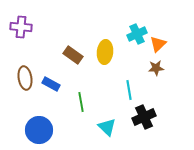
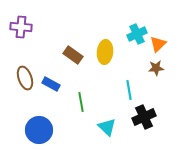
brown ellipse: rotated 10 degrees counterclockwise
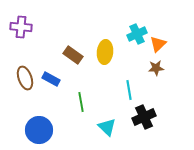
blue rectangle: moved 5 px up
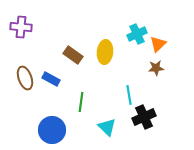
cyan line: moved 5 px down
green line: rotated 18 degrees clockwise
blue circle: moved 13 px right
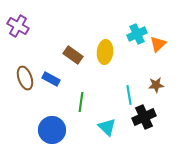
purple cross: moved 3 px left, 1 px up; rotated 25 degrees clockwise
brown star: moved 17 px down
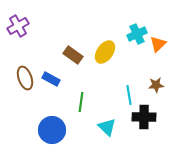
purple cross: rotated 30 degrees clockwise
yellow ellipse: rotated 30 degrees clockwise
black cross: rotated 25 degrees clockwise
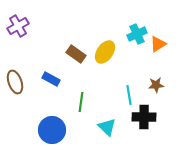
orange triangle: rotated 12 degrees clockwise
brown rectangle: moved 3 px right, 1 px up
brown ellipse: moved 10 px left, 4 px down
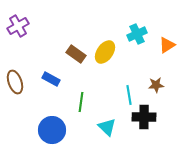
orange triangle: moved 9 px right, 1 px down
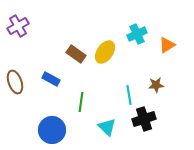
black cross: moved 2 px down; rotated 20 degrees counterclockwise
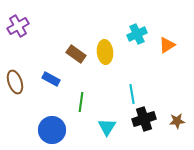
yellow ellipse: rotated 40 degrees counterclockwise
brown star: moved 21 px right, 36 px down
cyan line: moved 3 px right, 1 px up
cyan triangle: rotated 18 degrees clockwise
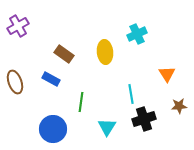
orange triangle: moved 29 px down; rotated 30 degrees counterclockwise
brown rectangle: moved 12 px left
cyan line: moved 1 px left
brown star: moved 2 px right, 15 px up
blue circle: moved 1 px right, 1 px up
